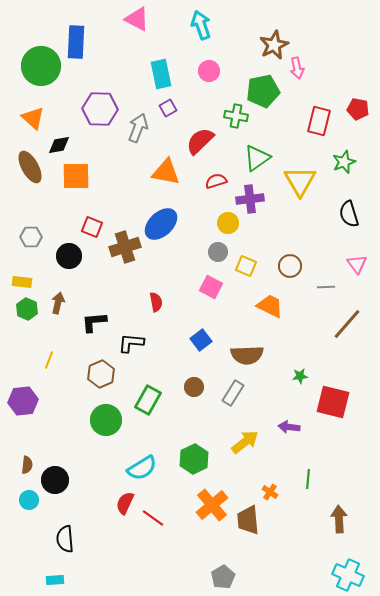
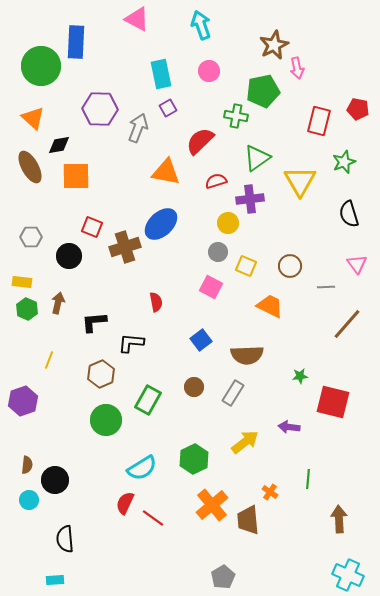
purple hexagon at (23, 401): rotated 12 degrees counterclockwise
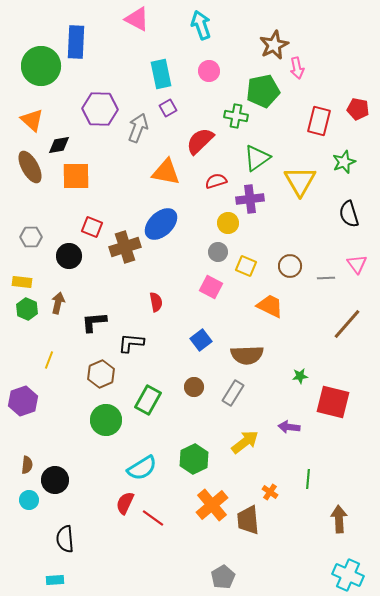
orange triangle at (33, 118): moved 1 px left, 2 px down
gray line at (326, 287): moved 9 px up
